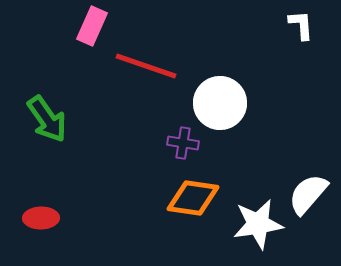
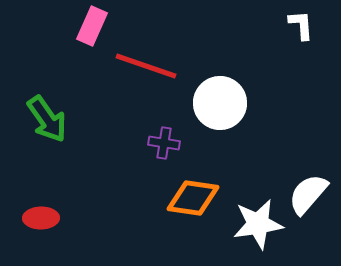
purple cross: moved 19 px left
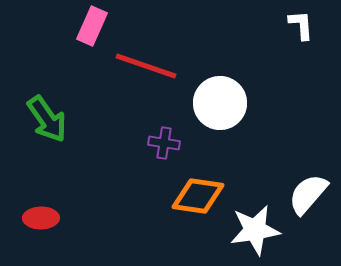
orange diamond: moved 5 px right, 2 px up
white star: moved 3 px left, 6 px down
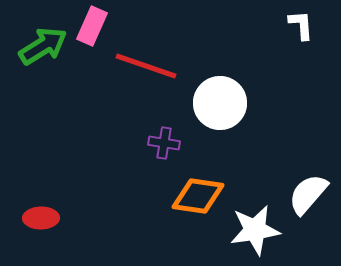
green arrow: moved 4 px left, 73 px up; rotated 87 degrees counterclockwise
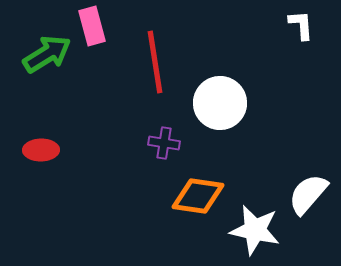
pink rectangle: rotated 39 degrees counterclockwise
green arrow: moved 4 px right, 8 px down
red line: moved 9 px right, 4 px up; rotated 62 degrees clockwise
red ellipse: moved 68 px up
white star: rotated 21 degrees clockwise
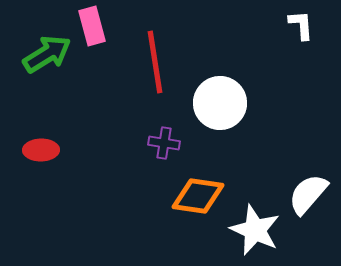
white star: rotated 12 degrees clockwise
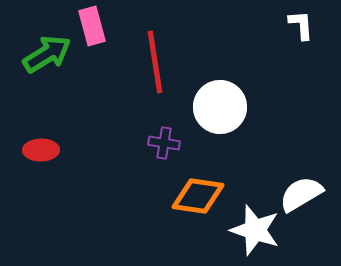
white circle: moved 4 px down
white semicircle: moved 7 px left; rotated 18 degrees clockwise
white star: rotated 6 degrees counterclockwise
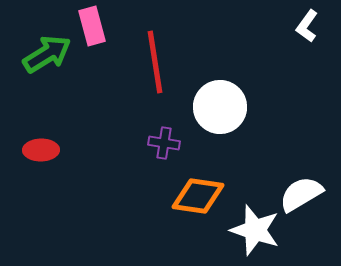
white L-shape: moved 6 px right, 1 px down; rotated 140 degrees counterclockwise
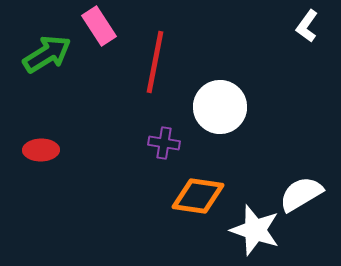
pink rectangle: moved 7 px right; rotated 18 degrees counterclockwise
red line: rotated 20 degrees clockwise
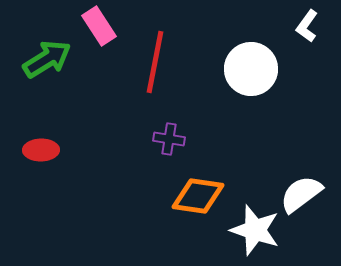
green arrow: moved 5 px down
white circle: moved 31 px right, 38 px up
purple cross: moved 5 px right, 4 px up
white semicircle: rotated 6 degrees counterclockwise
